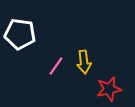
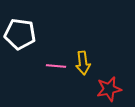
yellow arrow: moved 1 px left, 1 px down
pink line: rotated 60 degrees clockwise
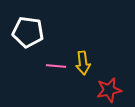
white pentagon: moved 8 px right, 2 px up
red star: moved 1 px down
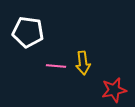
red star: moved 5 px right
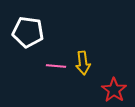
red star: rotated 25 degrees counterclockwise
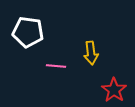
yellow arrow: moved 8 px right, 10 px up
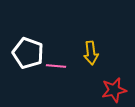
white pentagon: moved 21 px down; rotated 12 degrees clockwise
red star: rotated 25 degrees clockwise
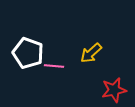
yellow arrow: rotated 55 degrees clockwise
pink line: moved 2 px left
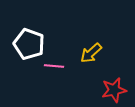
white pentagon: moved 1 px right, 9 px up
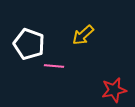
yellow arrow: moved 8 px left, 18 px up
